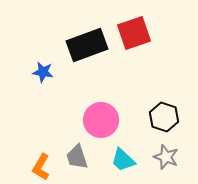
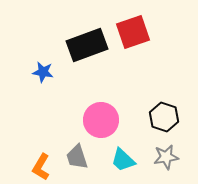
red square: moved 1 px left, 1 px up
gray star: rotated 30 degrees counterclockwise
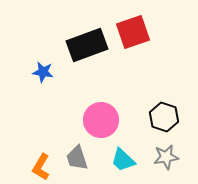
gray trapezoid: moved 1 px down
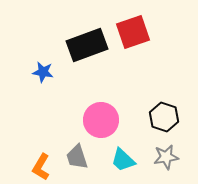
gray trapezoid: moved 1 px up
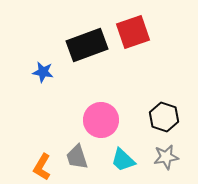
orange L-shape: moved 1 px right
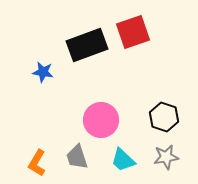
orange L-shape: moved 5 px left, 4 px up
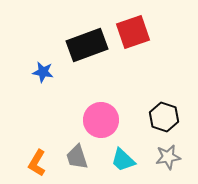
gray star: moved 2 px right
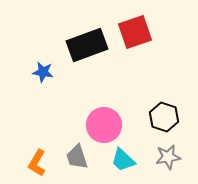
red square: moved 2 px right
pink circle: moved 3 px right, 5 px down
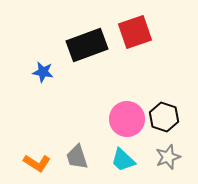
pink circle: moved 23 px right, 6 px up
gray star: rotated 10 degrees counterclockwise
orange L-shape: rotated 88 degrees counterclockwise
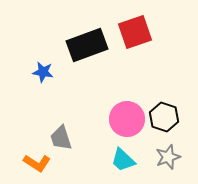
gray trapezoid: moved 16 px left, 19 px up
